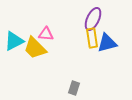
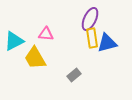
purple ellipse: moved 3 px left
yellow trapezoid: moved 10 px down; rotated 15 degrees clockwise
gray rectangle: moved 13 px up; rotated 32 degrees clockwise
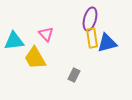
purple ellipse: rotated 10 degrees counterclockwise
pink triangle: rotated 42 degrees clockwise
cyan triangle: rotated 20 degrees clockwise
gray rectangle: rotated 24 degrees counterclockwise
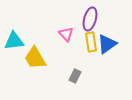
pink triangle: moved 20 px right
yellow rectangle: moved 1 px left, 4 px down
blue triangle: moved 1 px down; rotated 20 degrees counterclockwise
gray rectangle: moved 1 px right, 1 px down
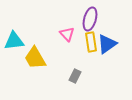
pink triangle: moved 1 px right
